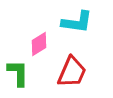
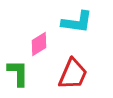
red trapezoid: moved 1 px right, 2 px down
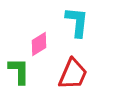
cyan L-shape: rotated 92 degrees counterclockwise
green L-shape: moved 1 px right, 2 px up
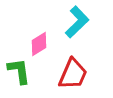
cyan L-shape: rotated 40 degrees clockwise
green L-shape: rotated 8 degrees counterclockwise
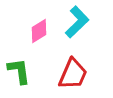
pink diamond: moved 13 px up
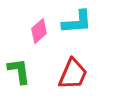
cyan L-shape: rotated 40 degrees clockwise
pink diamond: rotated 10 degrees counterclockwise
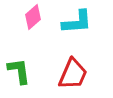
pink diamond: moved 6 px left, 14 px up
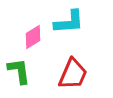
pink diamond: moved 20 px down; rotated 10 degrees clockwise
cyan L-shape: moved 8 px left
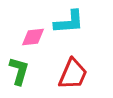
pink diamond: rotated 25 degrees clockwise
green L-shape: rotated 24 degrees clockwise
